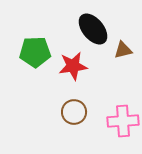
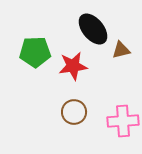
brown triangle: moved 2 px left
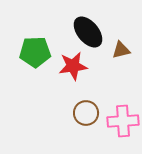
black ellipse: moved 5 px left, 3 px down
brown circle: moved 12 px right, 1 px down
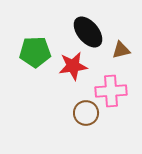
pink cross: moved 12 px left, 30 px up
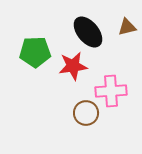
brown triangle: moved 6 px right, 23 px up
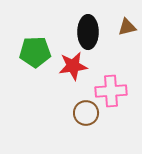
black ellipse: rotated 40 degrees clockwise
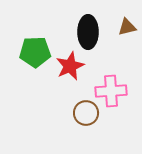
red star: moved 3 px left; rotated 16 degrees counterclockwise
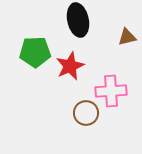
brown triangle: moved 10 px down
black ellipse: moved 10 px left, 12 px up; rotated 12 degrees counterclockwise
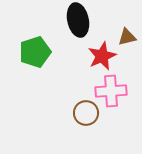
green pentagon: rotated 16 degrees counterclockwise
red star: moved 32 px right, 10 px up
